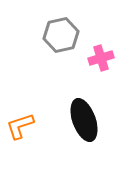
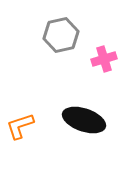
pink cross: moved 3 px right, 1 px down
black ellipse: rotated 51 degrees counterclockwise
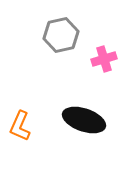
orange L-shape: rotated 48 degrees counterclockwise
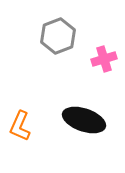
gray hexagon: moved 3 px left, 1 px down; rotated 8 degrees counterclockwise
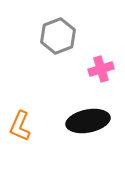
pink cross: moved 3 px left, 10 px down
black ellipse: moved 4 px right, 1 px down; rotated 30 degrees counterclockwise
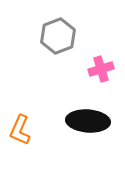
black ellipse: rotated 15 degrees clockwise
orange L-shape: moved 4 px down
